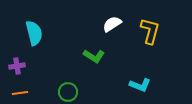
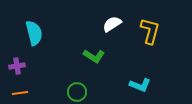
green circle: moved 9 px right
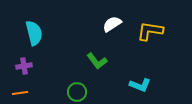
yellow L-shape: rotated 96 degrees counterclockwise
green L-shape: moved 3 px right, 5 px down; rotated 20 degrees clockwise
purple cross: moved 7 px right
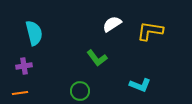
green L-shape: moved 3 px up
green circle: moved 3 px right, 1 px up
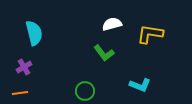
white semicircle: rotated 18 degrees clockwise
yellow L-shape: moved 3 px down
green L-shape: moved 7 px right, 5 px up
purple cross: moved 1 px down; rotated 21 degrees counterclockwise
green circle: moved 5 px right
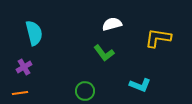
yellow L-shape: moved 8 px right, 4 px down
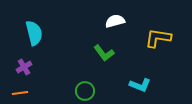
white semicircle: moved 3 px right, 3 px up
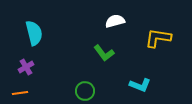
purple cross: moved 2 px right
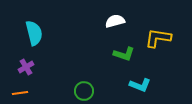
green L-shape: moved 20 px right, 1 px down; rotated 35 degrees counterclockwise
green circle: moved 1 px left
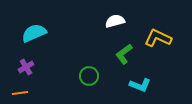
cyan semicircle: rotated 100 degrees counterclockwise
yellow L-shape: rotated 16 degrees clockwise
green L-shape: rotated 125 degrees clockwise
green circle: moved 5 px right, 15 px up
